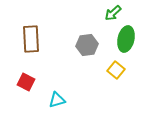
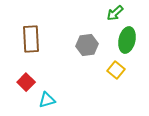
green arrow: moved 2 px right
green ellipse: moved 1 px right, 1 px down
red square: rotated 18 degrees clockwise
cyan triangle: moved 10 px left
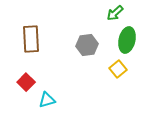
yellow square: moved 2 px right, 1 px up; rotated 12 degrees clockwise
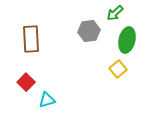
gray hexagon: moved 2 px right, 14 px up
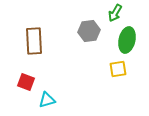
green arrow: rotated 18 degrees counterclockwise
brown rectangle: moved 3 px right, 2 px down
yellow square: rotated 30 degrees clockwise
red square: rotated 24 degrees counterclockwise
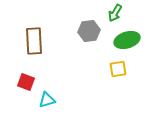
green ellipse: rotated 60 degrees clockwise
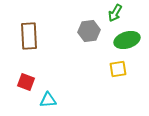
brown rectangle: moved 5 px left, 5 px up
cyan triangle: moved 1 px right; rotated 12 degrees clockwise
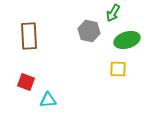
green arrow: moved 2 px left
gray hexagon: rotated 20 degrees clockwise
yellow square: rotated 12 degrees clockwise
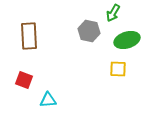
red square: moved 2 px left, 2 px up
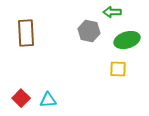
green arrow: moved 1 px left, 1 px up; rotated 60 degrees clockwise
brown rectangle: moved 3 px left, 3 px up
red square: moved 3 px left, 18 px down; rotated 24 degrees clockwise
